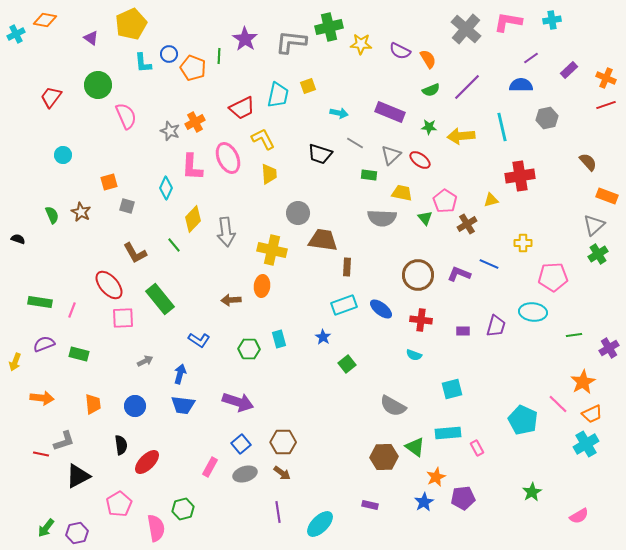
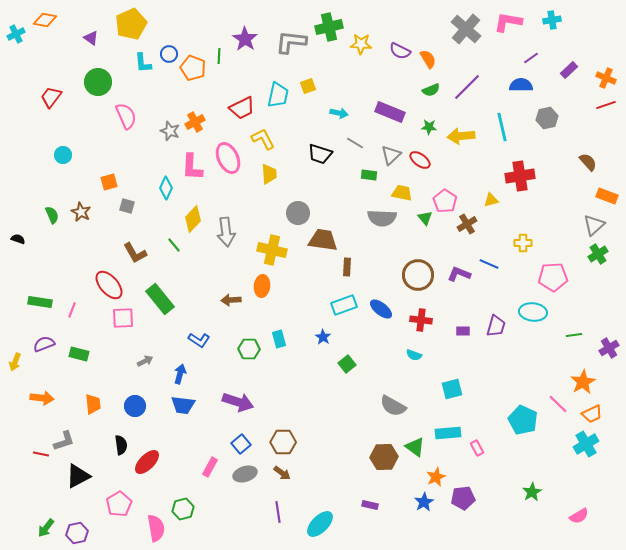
green circle at (98, 85): moved 3 px up
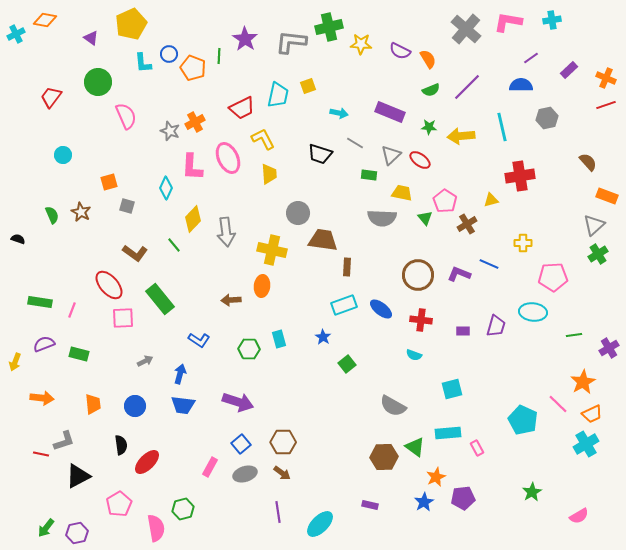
brown L-shape at (135, 253): rotated 25 degrees counterclockwise
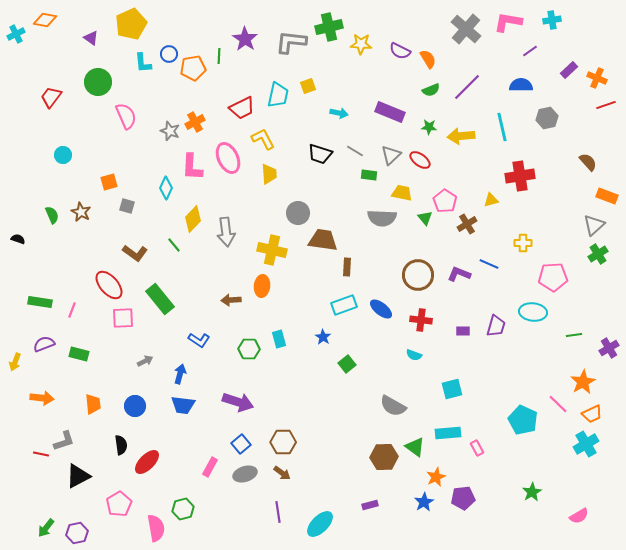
purple line at (531, 58): moved 1 px left, 7 px up
orange pentagon at (193, 68): rotated 30 degrees counterclockwise
orange cross at (606, 78): moved 9 px left
gray line at (355, 143): moved 8 px down
purple rectangle at (370, 505): rotated 28 degrees counterclockwise
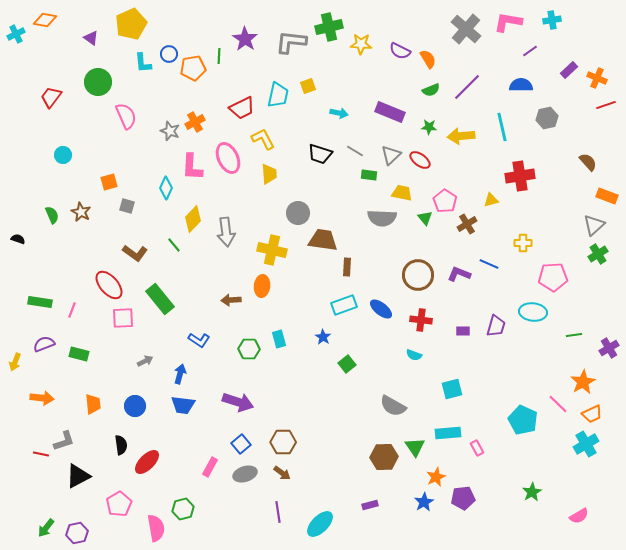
green triangle at (415, 447): rotated 20 degrees clockwise
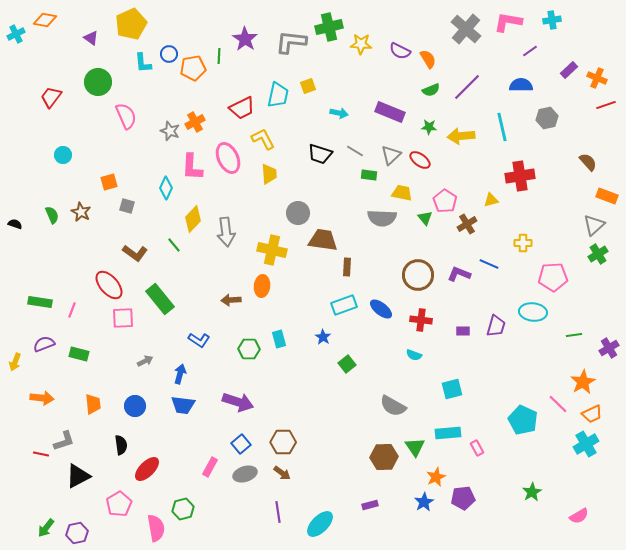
black semicircle at (18, 239): moved 3 px left, 15 px up
red ellipse at (147, 462): moved 7 px down
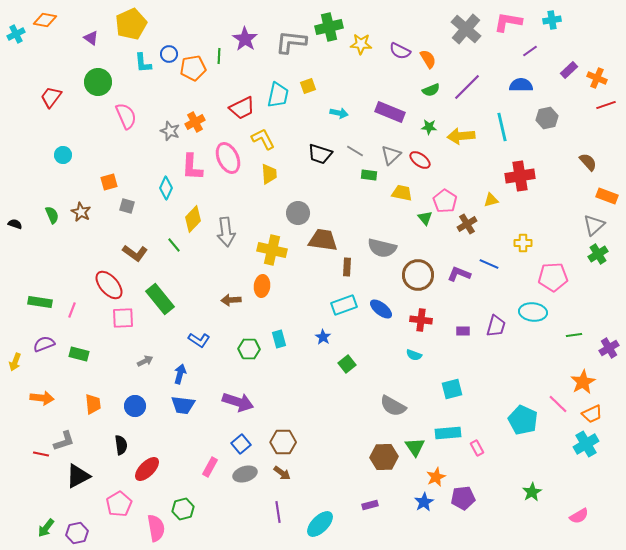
gray semicircle at (382, 218): moved 30 px down; rotated 12 degrees clockwise
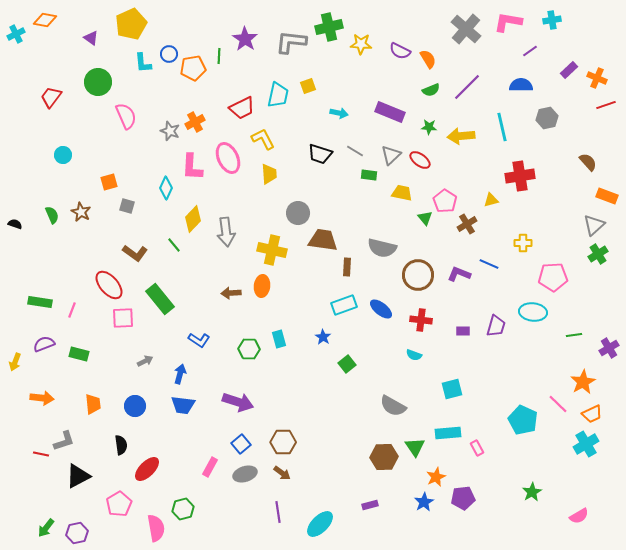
brown arrow at (231, 300): moved 7 px up
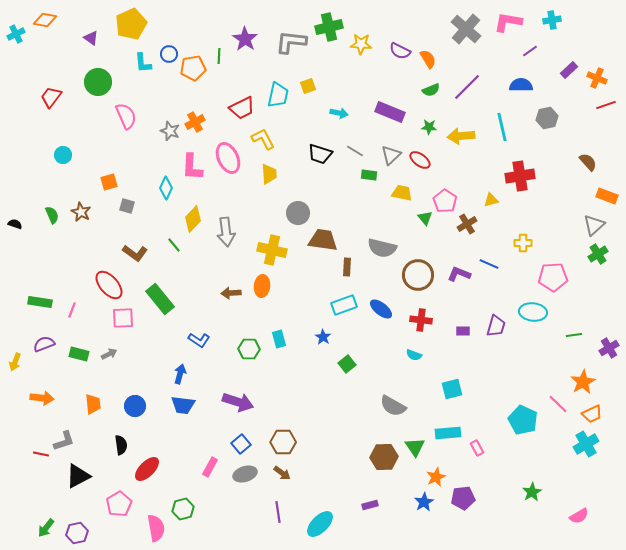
gray arrow at (145, 361): moved 36 px left, 7 px up
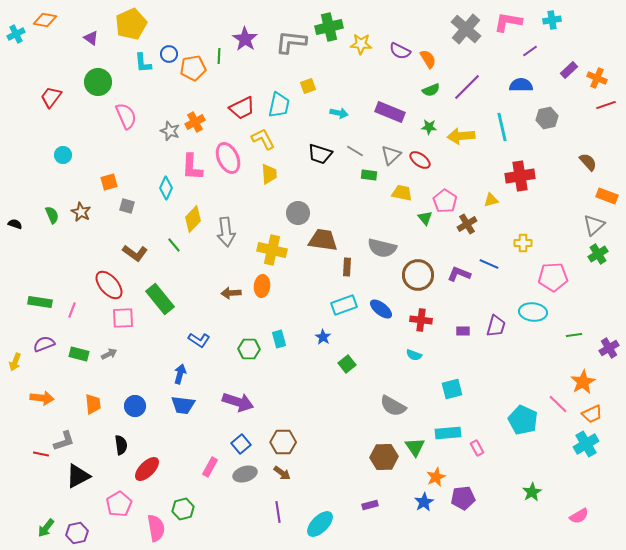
cyan trapezoid at (278, 95): moved 1 px right, 10 px down
